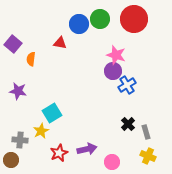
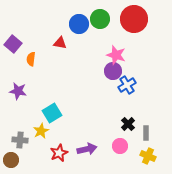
gray rectangle: moved 1 px down; rotated 16 degrees clockwise
pink circle: moved 8 px right, 16 px up
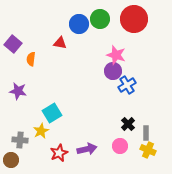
yellow cross: moved 6 px up
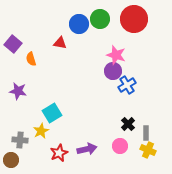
orange semicircle: rotated 24 degrees counterclockwise
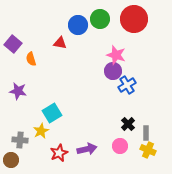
blue circle: moved 1 px left, 1 px down
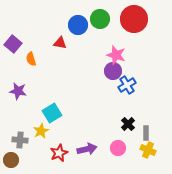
pink circle: moved 2 px left, 2 px down
